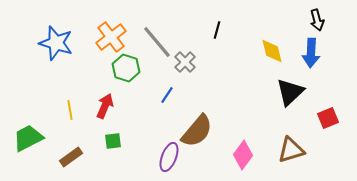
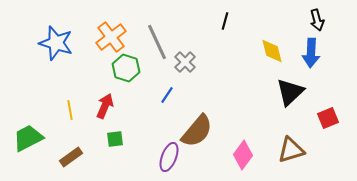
black line: moved 8 px right, 9 px up
gray line: rotated 15 degrees clockwise
green square: moved 2 px right, 2 px up
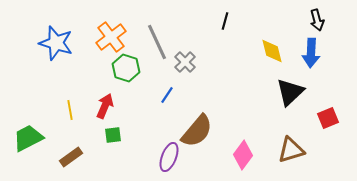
green square: moved 2 px left, 4 px up
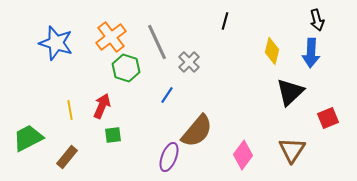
yellow diamond: rotated 28 degrees clockwise
gray cross: moved 4 px right
red arrow: moved 3 px left
brown triangle: moved 1 px right; rotated 40 degrees counterclockwise
brown rectangle: moved 4 px left; rotated 15 degrees counterclockwise
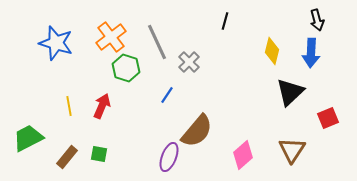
yellow line: moved 1 px left, 4 px up
green square: moved 14 px left, 19 px down; rotated 18 degrees clockwise
pink diamond: rotated 12 degrees clockwise
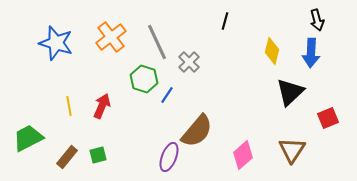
green hexagon: moved 18 px right, 11 px down
green square: moved 1 px left, 1 px down; rotated 24 degrees counterclockwise
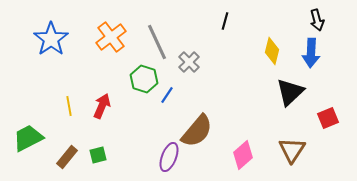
blue star: moved 5 px left, 4 px up; rotated 20 degrees clockwise
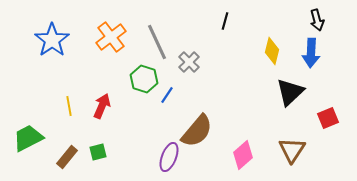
blue star: moved 1 px right, 1 px down
green square: moved 3 px up
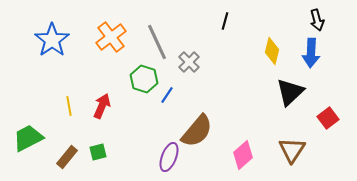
red square: rotated 15 degrees counterclockwise
